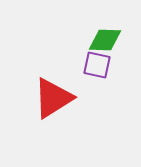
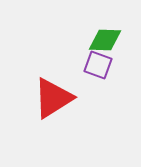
purple square: moved 1 px right; rotated 8 degrees clockwise
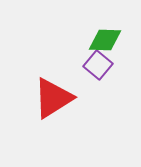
purple square: rotated 20 degrees clockwise
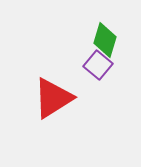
green diamond: rotated 76 degrees counterclockwise
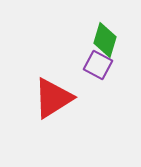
purple square: rotated 12 degrees counterclockwise
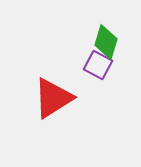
green diamond: moved 1 px right, 2 px down
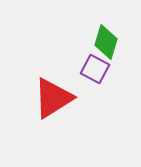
purple square: moved 3 px left, 4 px down
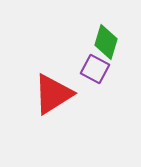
red triangle: moved 4 px up
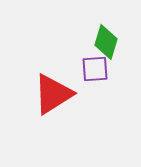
purple square: rotated 32 degrees counterclockwise
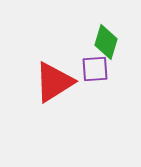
red triangle: moved 1 px right, 12 px up
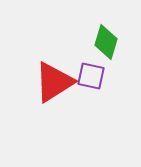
purple square: moved 4 px left, 7 px down; rotated 16 degrees clockwise
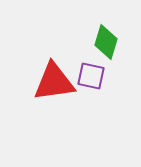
red triangle: rotated 24 degrees clockwise
